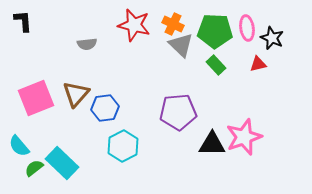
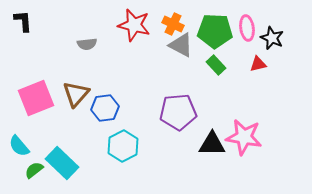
gray triangle: rotated 16 degrees counterclockwise
pink star: rotated 30 degrees clockwise
green semicircle: moved 2 px down
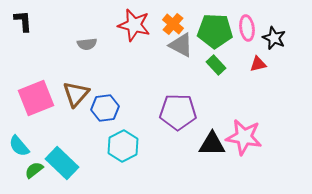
orange cross: rotated 15 degrees clockwise
black star: moved 2 px right
purple pentagon: rotated 6 degrees clockwise
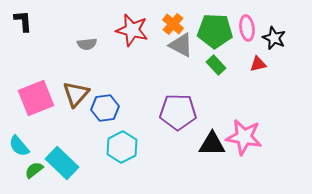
red star: moved 2 px left, 5 px down
cyan hexagon: moved 1 px left, 1 px down
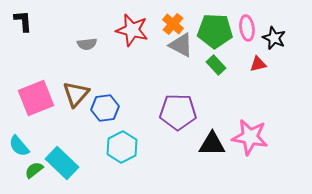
pink star: moved 6 px right
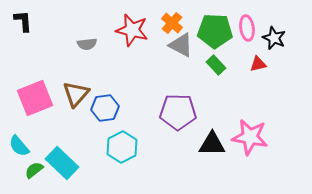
orange cross: moved 1 px left, 1 px up
pink square: moved 1 px left
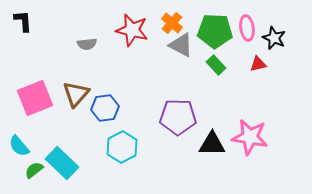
purple pentagon: moved 5 px down
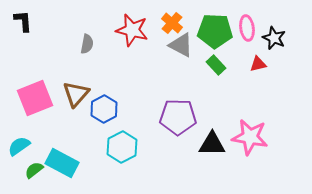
gray semicircle: rotated 72 degrees counterclockwise
blue hexagon: moved 1 px left, 1 px down; rotated 20 degrees counterclockwise
cyan semicircle: rotated 95 degrees clockwise
cyan rectangle: rotated 16 degrees counterclockwise
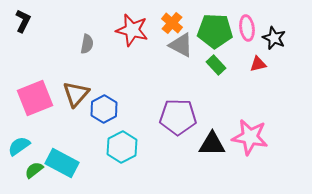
black L-shape: rotated 30 degrees clockwise
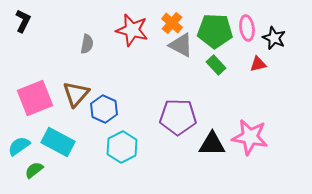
blue hexagon: rotated 8 degrees counterclockwise
cyan rectangle: moved 4 px left, 21 px up
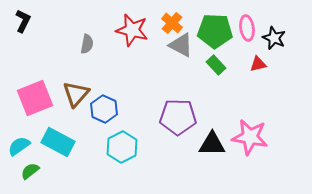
green semicircle: moved 4 px left, 1 px down
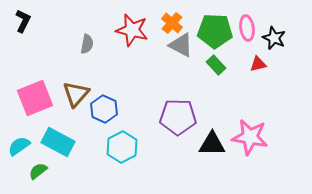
green semicircle: moved 8 px right
